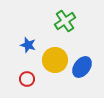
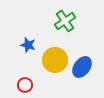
red circle: moved 2 px left, 6 px down
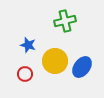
green cross: rotated 20 degrees clockwise
yellow circle: moved 1 px down
red circle: moved 11 px up
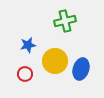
blue star: rotated 28 degrees counterclockwise
blue ellipse: moved 1 px left, 2 px down; rotated 20 degrees counterclockwise
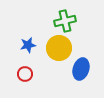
yellow circle: moved 4 px right, 13 px up
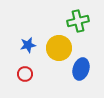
green cross: moved 13 px right
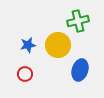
yellow circle: moved 1 px left, 3 px up
blue ellipse: moved 1 px left, 1 px down
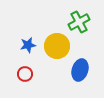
green cross: moved 1 px right, 1 px down; rotated 15 degrees counterclockwise
yellow circle: moved 1 px left, 1 px down
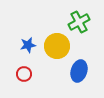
blue ellipse: moved 1 px left, 1 px down
red circle: moved 1 px left
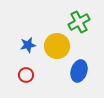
red circle: moved 2 px right, 1 px down
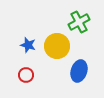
blue star: rotated 28 degrees clockwise
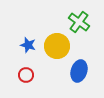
green cross: rotated 25 degrees counterclockwise
